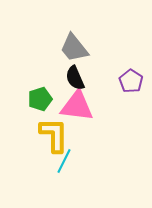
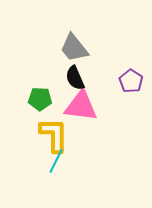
green pentagon: rotated 20 degrees clockwise
pink triangle: moved 4 px right
cyan line: moved 8 px left
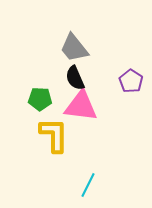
cyan line: moved 32 px right, 24 px down
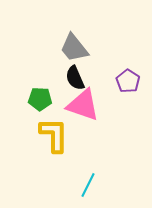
purple pentagon: moved 3 px left
pink triangle: moved 2 px right, 1 px up; rotated 12 degrees clockwise
